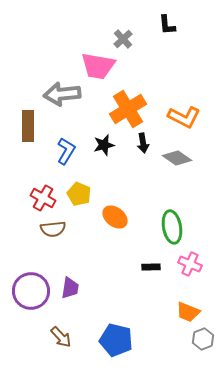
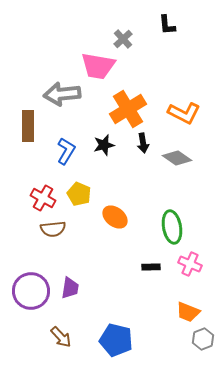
orange L-shape: moved 4 px up
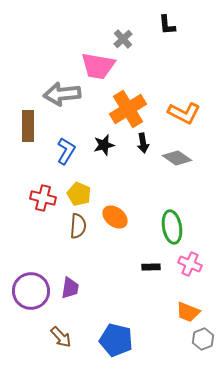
red cross: rotated 15 degrees counterclockwise
brown semicircle: moved 25 px right, 3 px up; rotated 80 degrees counterclockwise
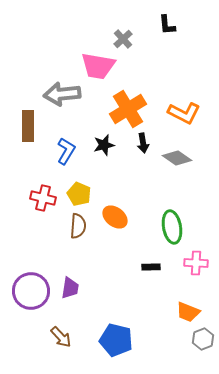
pink cross: moved 6 px right, 1 px up; rotated 20 degrees counterclockwise
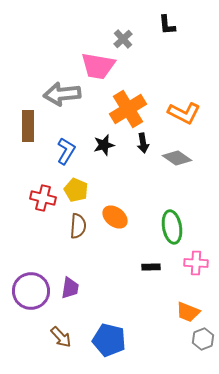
yellow pentagon: moved 3 px left, 4 px up
blue pentagon: moved 7 px left
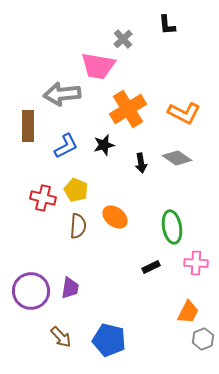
black arrow: moved 2 px left, 20 px down
blue L-shape: moved 5 px up; rotated 32 degrees clockwise
black rectangle: rotated 24 degrees counterclockwise
orange trapezoid: rotated 85 degrees counterclockwise
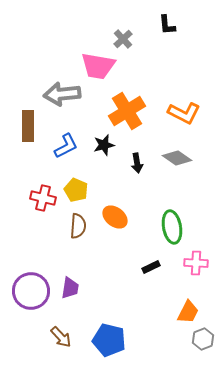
orange cross: moved 1 px left, 2 px down
black arrow: moved 4 px left
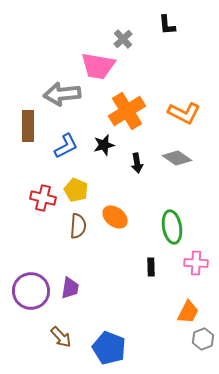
black rectangle: rotated 66 degrees counterclockwise
blue pentagon: moved 8 px down; rotated 8 degrees clockwise
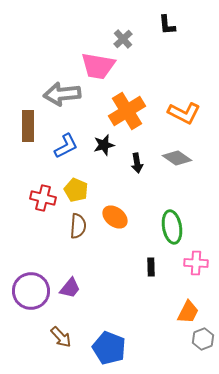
purple trapezoid: rotated 30 degrees clockwise
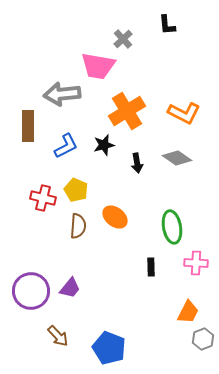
brown arrow: moved 3 px left, 1 px up
